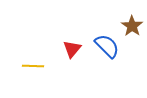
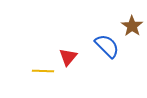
red triangle: moved 4 px left, 8 px down
yellow line: moved 10 px right, 5 px down
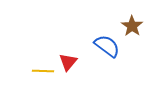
blue semicircle: rotated 8 degrees counterclockwise
red triangle: moved 5 px down
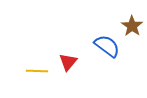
yellow line: moved 6 px left
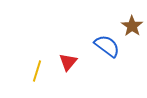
yellow line: rotated 75 degrees counterclockwise
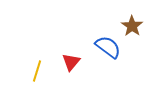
blue semicircle: moved 1 px right, 1 px down
red triangle: moved 3 px right
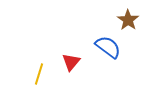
brown star: moved 4 px left, 6 px up
yellow line: moved 2 px right, 3 px down
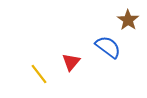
yellow line: rotated 55 degrees counterclockwise
